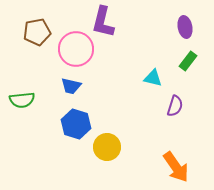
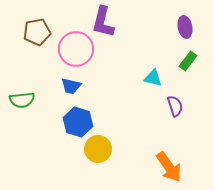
purple semicircle: rotated 35 degrees counterclockwise
blue hexagon: moved 2 px right, 2 px up
yellow circle: moved 9 px left, 2 px down
orange arrow: moved 7 px left
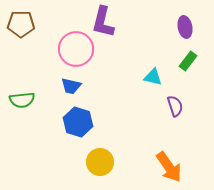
brown pentagon: moved 16 px left, 8 px up; rotated 12 degrees clockwise
cyan triangle: moved 1 px up
yellow circle: moved 2 px right, 13 px down
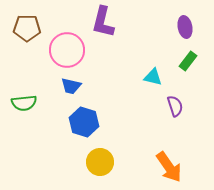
brown pentagon: moved 6 px right, 4 px down
pink circle: moved 9 px left, 1 px down
green semicircle: moved 2 px right, 3 px down
blue hexagon: moved 6 px right
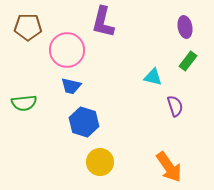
brown pentagon: moved 1 px right, 1 px up
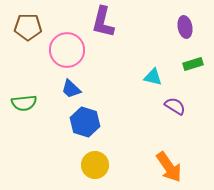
green rectangle: moved 5 px right, 3 px down; rotated 36 degrees clockwise
blue trapezoid: moved 3 px down; rotated 30 degrees clockwise
purple semicircle: rotated 40 degrees counterclockwise
blue hexagon: moved 1 px right
yellow circle: moved 5 px left, 3 px down
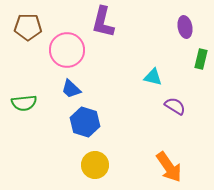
green rectangle: moved 8 px right, 5 px up; rotated 60 degrees counterclockwise
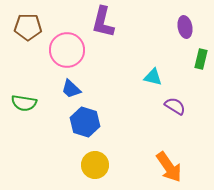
green semicircle: rotated 15 degrees clockwise
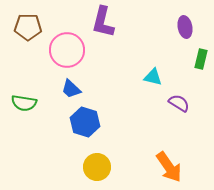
purple semicircle: moved 4 px right, 3 px up
yellow circle: moved 2 px right, 2 px down
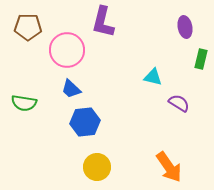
blue hexagon: rotated 24 degrees counterclockwise
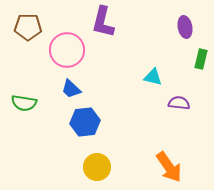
purple semicircle: rotated 25 degrees counterclockwise
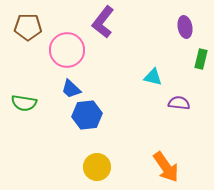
purple L-shape: rotated 24 degrees clockwise
blue hexagon: moved 2 px right, 7 px up
orange arrow: moved 3 px left
